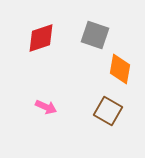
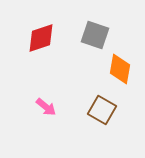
pink arrow: rotated 15 degrees clockwise
brown square: moved 6 px left, 1 px up
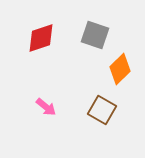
orange diamond: rotated 36 degrees clockwise
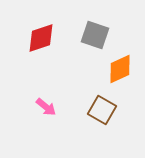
orange diamond: rotated 20 degrees clockwise
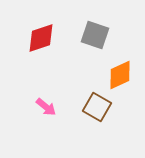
orange diamond: moved 6 px down
brown square: moved 5 px left, 3 px up
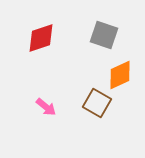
gray square: moved 9 px right
brown square: moved 4 px up
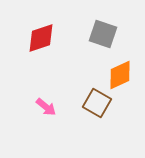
gray square: moved 1 px left, 1 px up
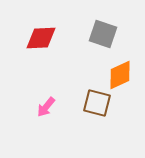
red diamond: rotated 16 degrees clockwise
brown square: rotated 16 degrees counterclockwise
pink arrow: rotated 90 degrees clockwise
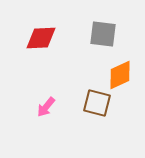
gray square: rotated 12 degrees counterclockwise
